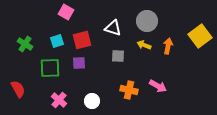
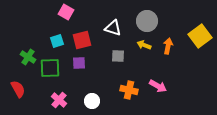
green cross: moved 3 px right, 13 px down
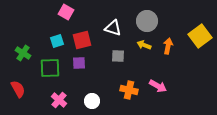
green cross: moved 5 px left, 4 px up
